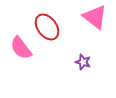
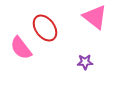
red ellipse: moved 2 px left, 1 px down
purple star: moved 2 px right; rotated 21 degrees counterclockwise
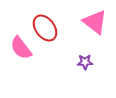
pink triangle: moved 5 px down
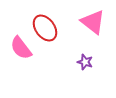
pink triangle: moved 2 px left
purple star: rotated 21 degrees clockwise
